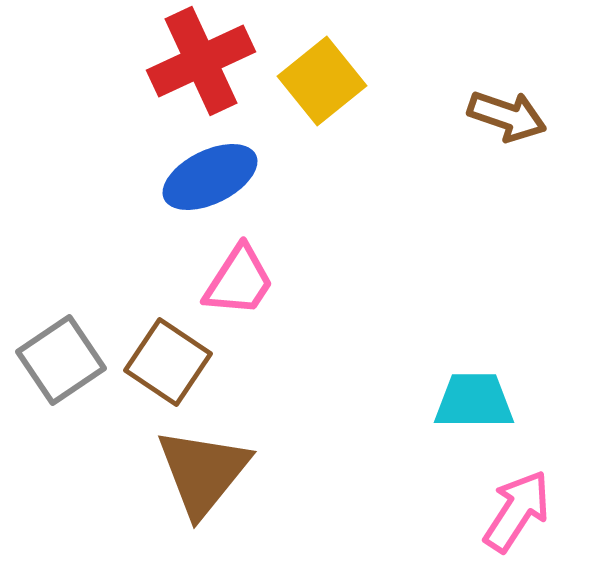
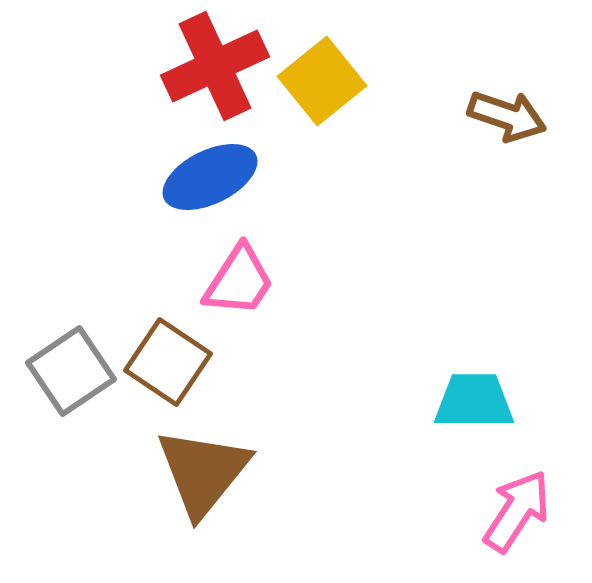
red cross: moved 14 px right, 5 px down
gray square: moved 10 px right, 11 px down
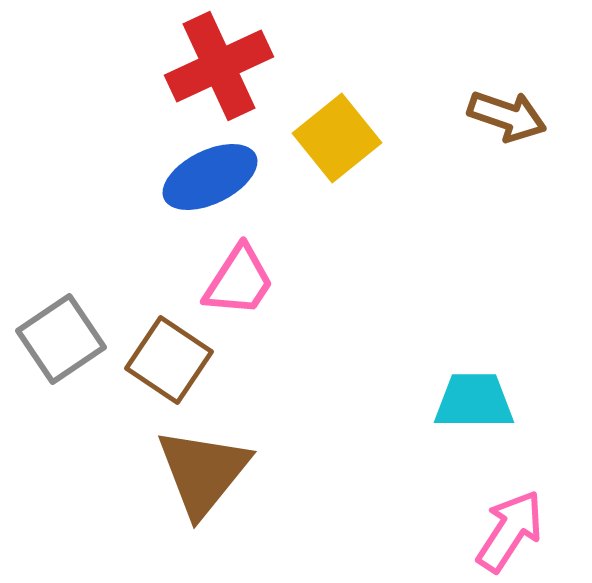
red cross: moved 4 px right
yellow square: moved 15 px right, 57 px down
brown square: moved 1 px right, 2 px up
gray square: moved 10 px left, 32 px up
pink arrow: moved 7 px left, 20 px down
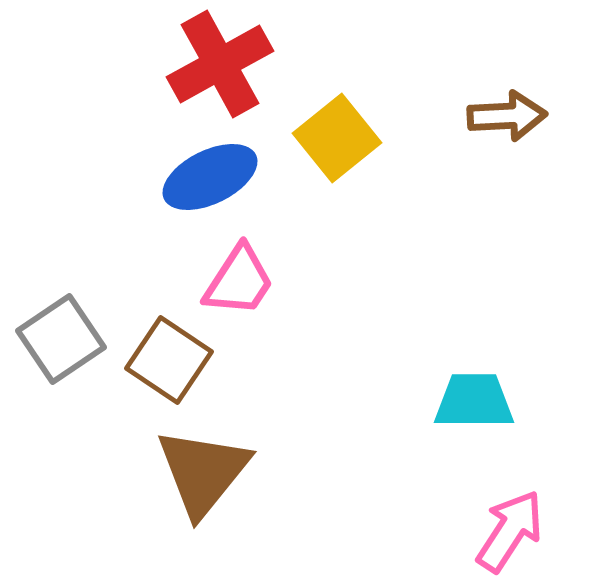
red cross: moved 1 px right, 2 px up; rotated 4 degrees counterclockwise
brown arrow: rotated 22 degrees counterclockwise
